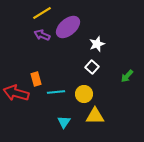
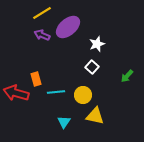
yellow circle: moved 1 px left, 1 px down
yellow triangle: rotated 12 degrees clockwise
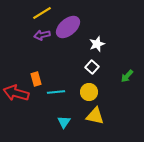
purple arrow: rotated 35 degrees counterclockwise
yellow circle: moved 6 px right, 3 px up
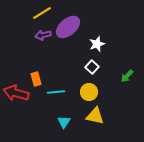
purple arrow: moved 1 px right
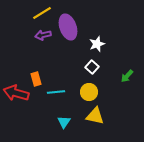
purple ellipse: rotated 70 degrees counterclockwise
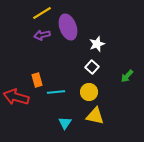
purple arrow: moved 1 px left
orange rectangle: moved 1 px right, 1 px down
red arrow: moved 4 px down
cyan triangle: moved 1 px right, 1 px down
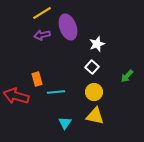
orange rectangle: moved 1 px up
yellow circle: moved 5 px right
red arrow: moved 1 px up
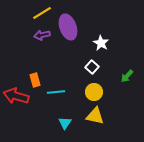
white star: moved 4 px right, 1 px up; rotated 21 degrees counterclockwise
orange rectangle: moved 2 px left, 1 px down
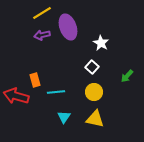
yellow triangle: moved 3 px down
cyan triangle: moved 1 px left, 6 px up
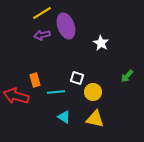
purple ellipse: moved 2 px left, 1 px up
white square: moved 15 px left, 11 px down; rotated 24 degrees counterclockwise
yellow circle: moved 1 px left
cyan triangle: rotated 32 degrees counterclockwise
